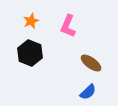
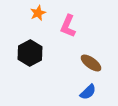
orange star: moved 7 px right, 8 px up
black hexagon: rotated 10 degrees clockwise
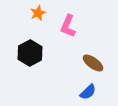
brown ellipse: moved 2 px right
